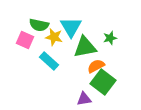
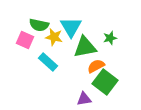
cyan rectangle: moved 1 px left, 1 px down
green square: moved 2 px right
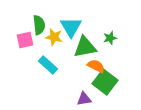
green semicircle: rotated 108 degrees counterclockwise
pink square: rotated 36 degrees counterclockwise
cyan rectangle: moved 3 px down
orange semicircle: rotated 54 degrees clockwise
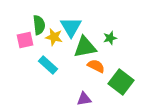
green square: moved 16 px right
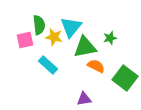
cyan triangle: rotated 10 degrees clockwise
green square: moved 4 px right, 4 px up
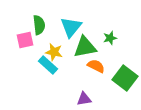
yellow star: moved 15 px down
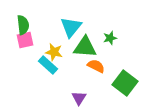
green semicircle: moved 16 px left
green triangle: rotated 15 degrees clockwise
green square: moved 5 px down
purple triangle: moved 5 px left, 1 px up; rotated 49 degrees counterclockwise
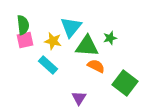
green triangle: moved 2 px right, 1 px up
yellow star: moved 1 px left, 11 px up
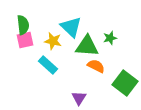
cyan triangle: rotated 25 degrees counterclockwise
